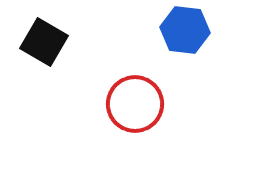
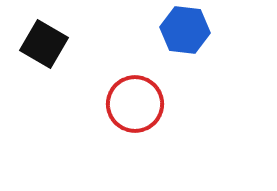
black square: moved 2 px down
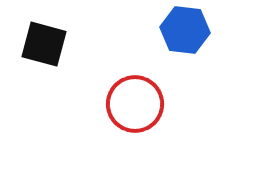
black square: rotated 15 degrees counterclockwise
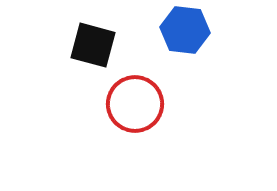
black square: moved 49 px right, 1 px down
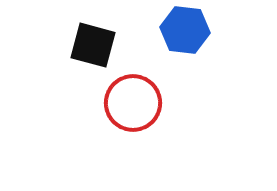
red circle: moved 2 px left, 1 px up
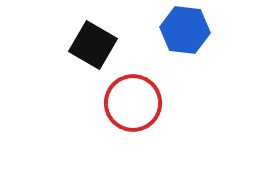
black square: rotated 15 degrees clockwise
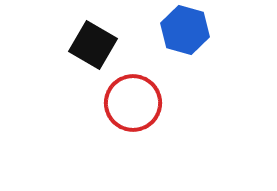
blue hexagon: rotated 9 degrees clockwise
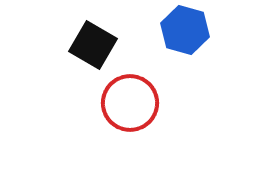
red circle: moved 3 px left
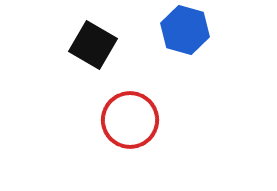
red circle: moved 17 px down
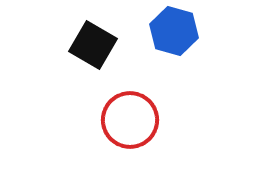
blue hexagon: moved 11 px left, 1 px down
